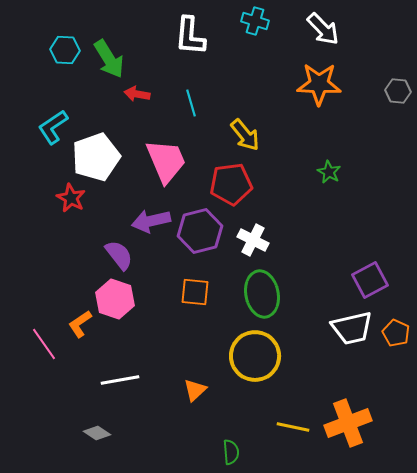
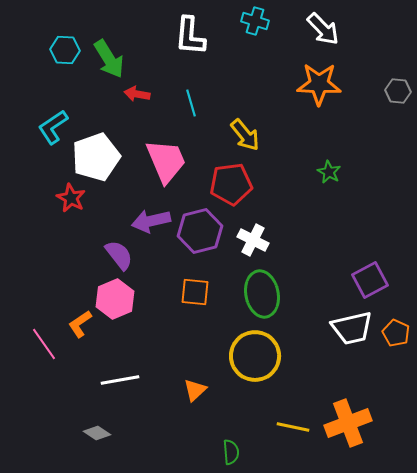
pink hexagon: rotated 18 degrees clockwise
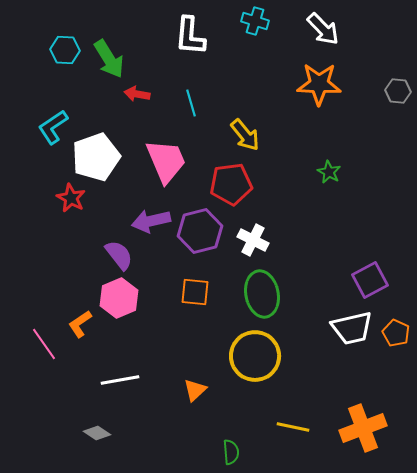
pink hexagon: moved 4 px right, 1 px up
orange cross: moved 15 px right, 5 px down
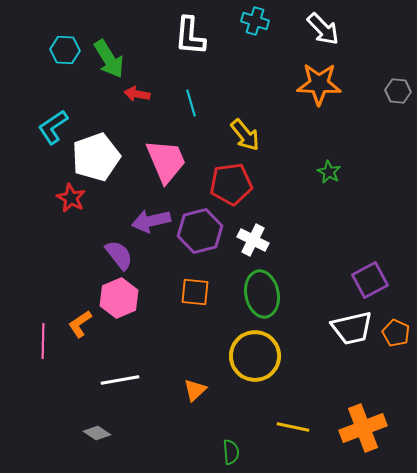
pink line: moved 1 px left, 3 px up; rotated 36 degrees clockwise
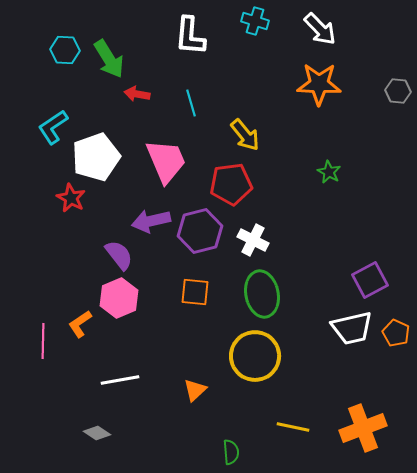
white arrow: moved 3 px left
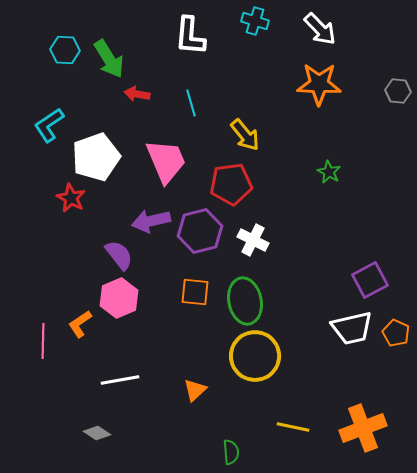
cyan L-shape: moved 4 px left, 2 px up
green ellipse: moved 17 px left, 7 px down
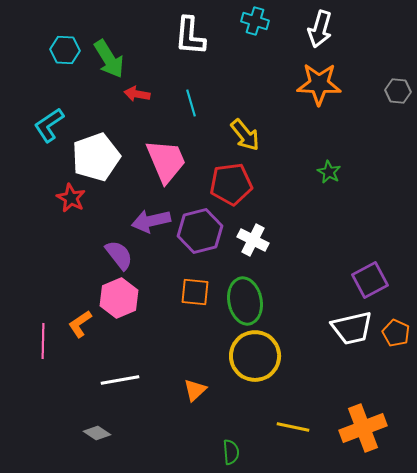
white arrow: rotated 60 degrees clockwise
